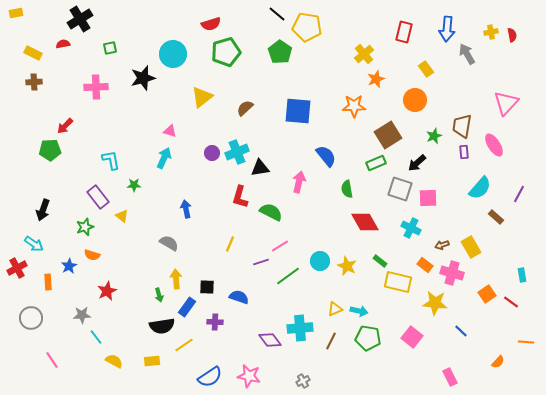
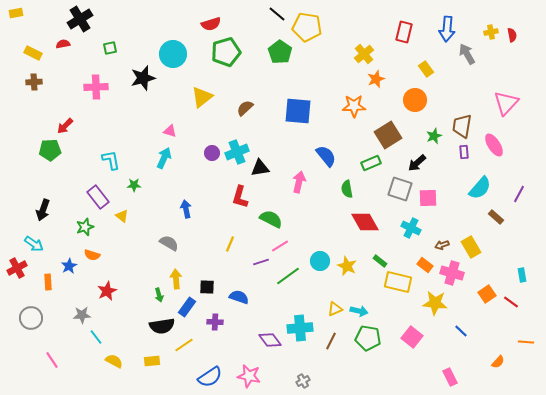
green rectangle at (376, 163): moved 5 px left
green semicircle at (271, 212): moved 7 px down
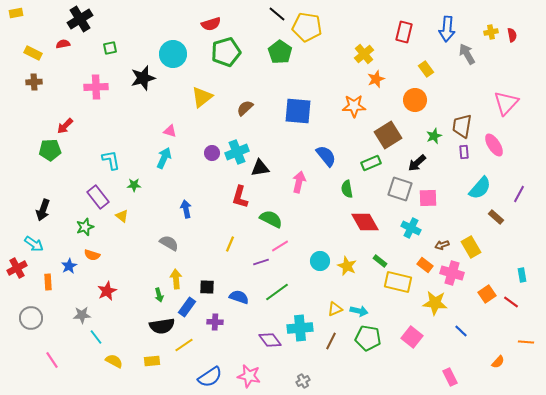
green line at (288, 276): moved 11 px left, 16 px down
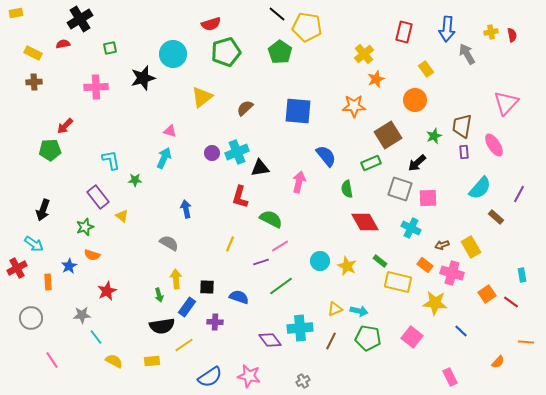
green star at (134, 185): moved 1 px right, 5 px up
green line at (277, 292): moved 4 px right, 6 px up
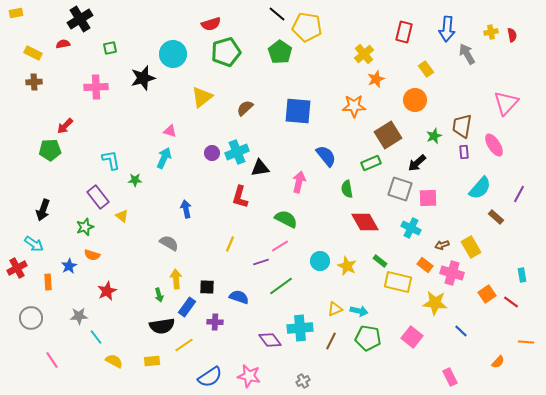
green semicircle at (271, 219): moved 15 px right
gray star at (82, 315): moved 3 px left, 1 px down
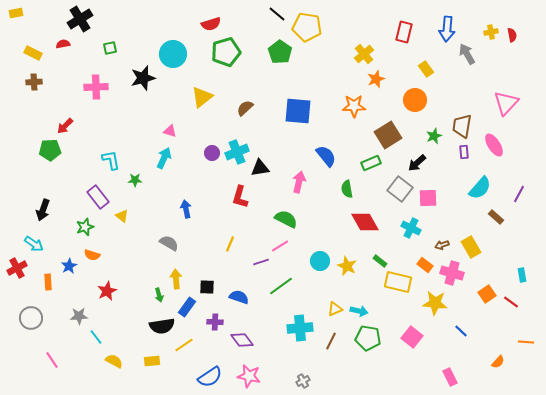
gray square at (400, 189): rotated 20 degrees clockwise
purple diamond at (270, 340): moved 28 px left
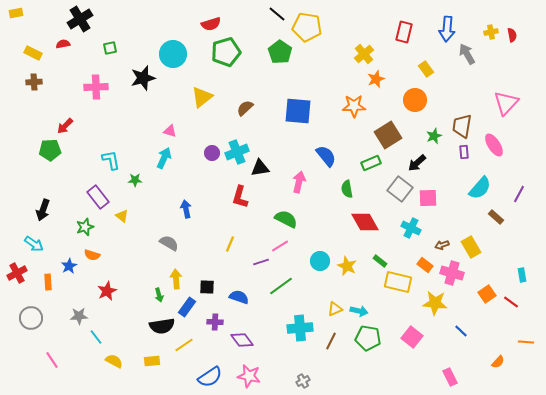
red cross at (17, 268): moved 5 px down
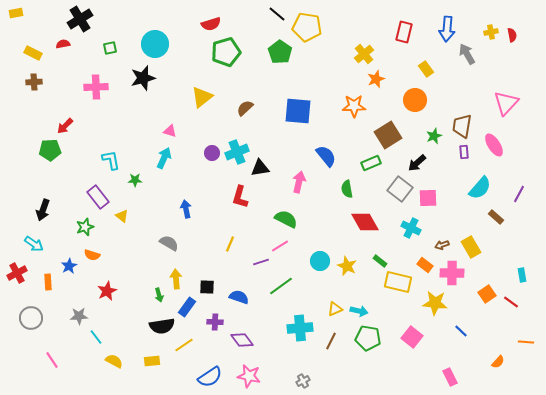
cyan circle at (173, 54): moved 18 px left, 10 px up
pink cross at (452, 273): rotated 15 degrees counterclockwise
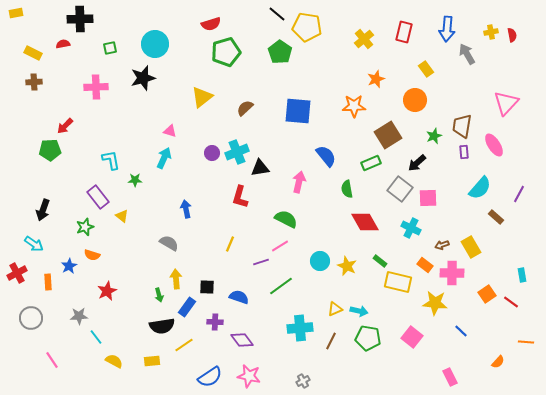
black cross at (80, 19): rotated 30 degrees clockwise
yellow cross at (364, 54): moved 15 px up
